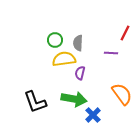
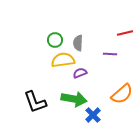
red line: rotated 49 degrees clockwise
purple line: moved 1 px left, 1 px down
yellow semicircle: moved 1 px left, 1 px down
purple semicircle: rotated 56 degrees clockwise
orange semicircle: rotated 85 degrees clockwise
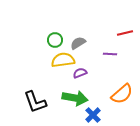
gray semicircle: rotated 56 degrees clockwise
green arrow: moved 1 px right, 1 px up
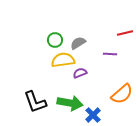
green arrow: moved 5 px left, 5 px down
